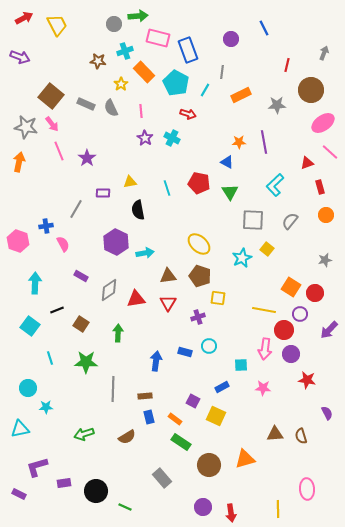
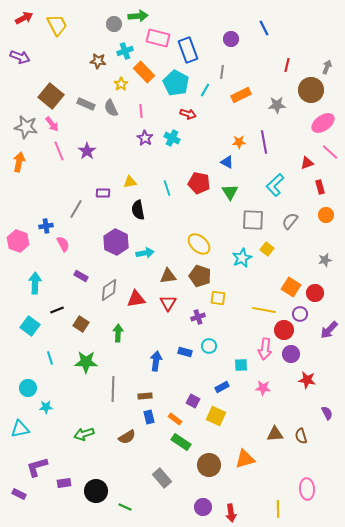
gray arrow at (324, 53): moved 3 px right, 14 px down
purple star at (87, 158): moved 7 px up
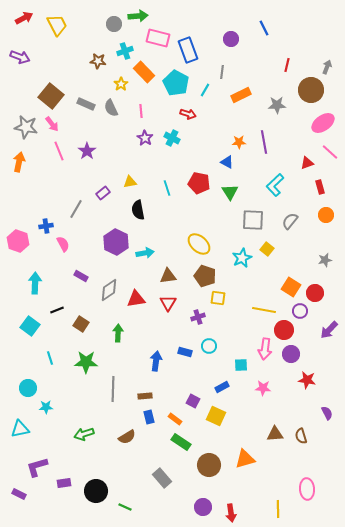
purple rectangle at (103, 193): rotated 40 degrees counterclockwise
brown pentagon at (200, 276): moved 5 px right
purple circle at (300, 314): moved 3 px up
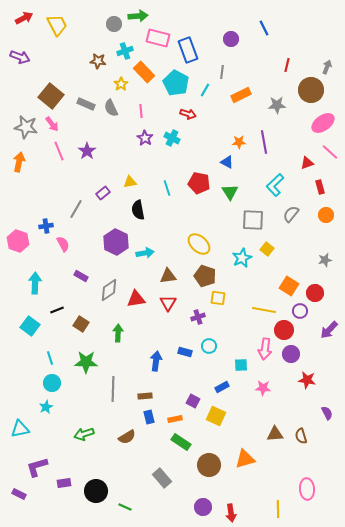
gray semicircle at (290, 221): moved 1 px right, 7 px up
orange square at (291, 287): moved 2 px left, 1 px up
cyan circle at (28, 388): moved 24 px right, 5 px up
cyan star at (46, 407): rotated 24 degrees counterclockwise
orange rectangle at (175, 419): rotated 48 degrees counterclockwise
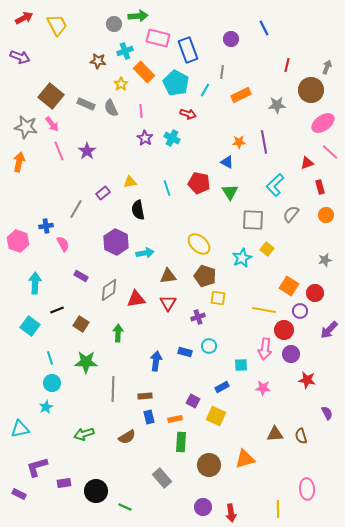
green rectangle at (181, 442): rotated 60 degrees clockwise
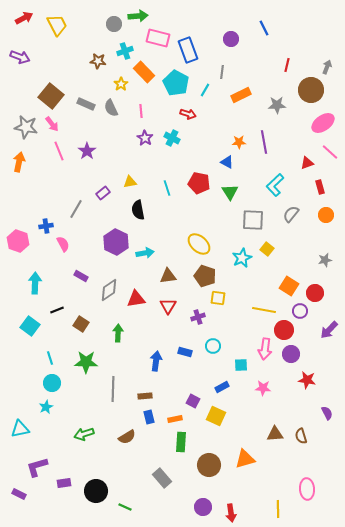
red triangle at (168, 303): moved 3 px down
cyan circle at (209, 346): moved 4 px right
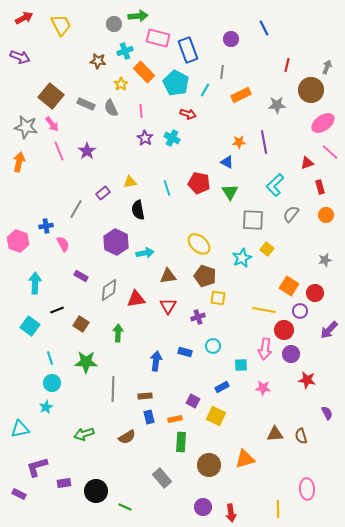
yellow trapezoid at (57, 25): moved 4 px right
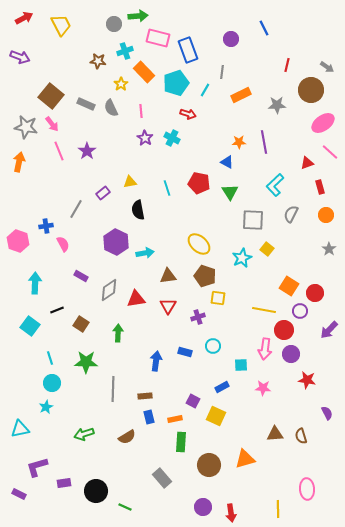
gray arrow at (327, 67): rotated 104 degrees clockwise
cyan pentagon at (176, 83): rotated 25 degrees clockwise
gray semicircle at (291, 214): rotated 12 degrees counterclockwise
gray star at (325, 260): moved 4 px right, 11 px up; rotated 24 degrees counterclockwise
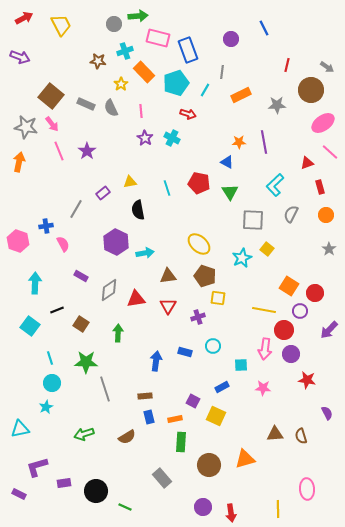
gray line at (113, 389): moved 8 px left; rotated 20 degrees counterclockwise
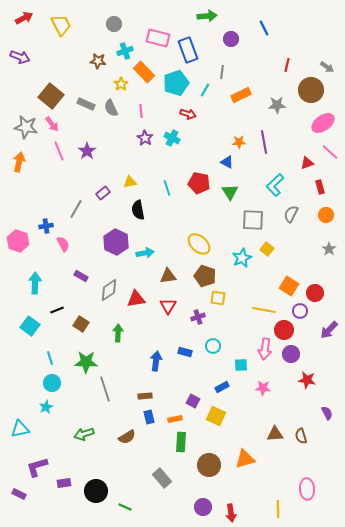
green arrow at (138, 16): moved 69 px right
